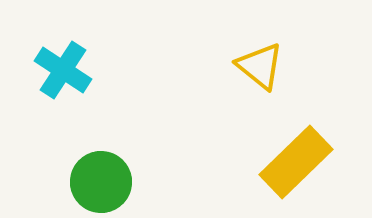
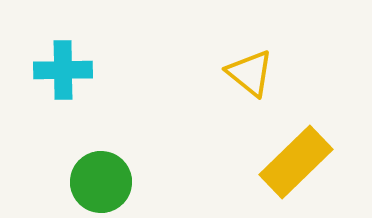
yellow triangle: moved 10 px left, 7 px down
cyan cross: rotated 34 degrees counterclockwise
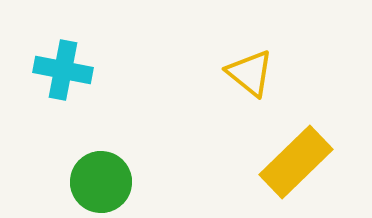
cyan cross: rotated 12 degrees clockwise
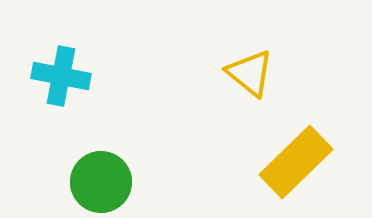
cyan cross: moved 2 px left, 6 px down
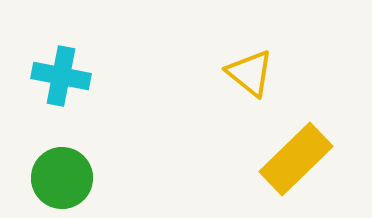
yellow rectangle: moved 3 px up
green circle: moved 39 px left, 4 px up
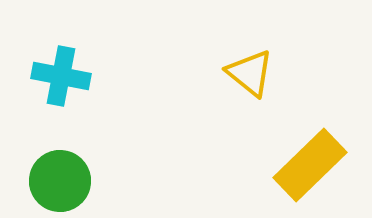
yellow rectangle: moved 14 px right, 6 px down
green circle: moved 2 px left, 3 px down
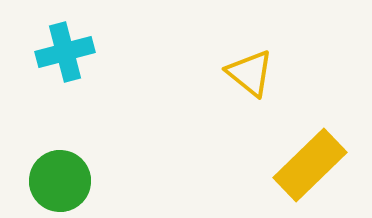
cyan cross: moved 4 px right, 24 px up; rotated 26 degrees counterclockwise
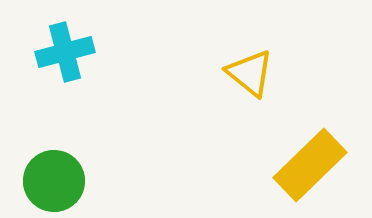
green circle: moved 6 px left
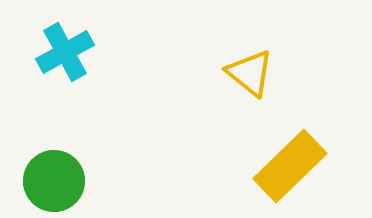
cyan cross: rotated 14 degrees counterclockwise
yellow rectangle: moved 20 px left, 1 px down
